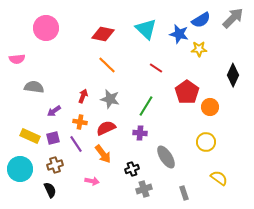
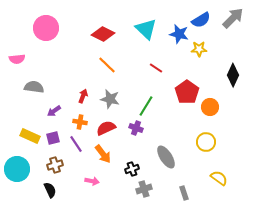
red diamond: rotated 15 degrees clockwise
purple cross: moved 4 px left, 5 px up; rotated 16 degrees clockwise
cyan circle: moved 3 px left
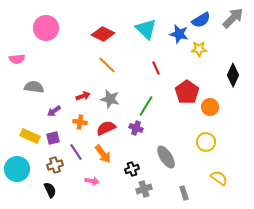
red line: rotated 32 degrees clockwise
red arrow: rotated 48 degrees clockwise
purple line: moved 8 px down
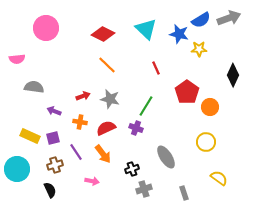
gray arrow: moved 4 px left; rotated 25 degrees clockwise
purple arrow: rotated 56 degrees clockwise
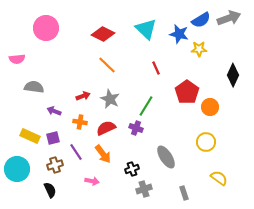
gray star: rotated 12 degrees clockwise
